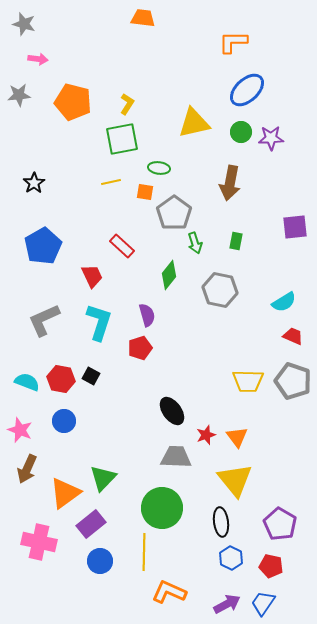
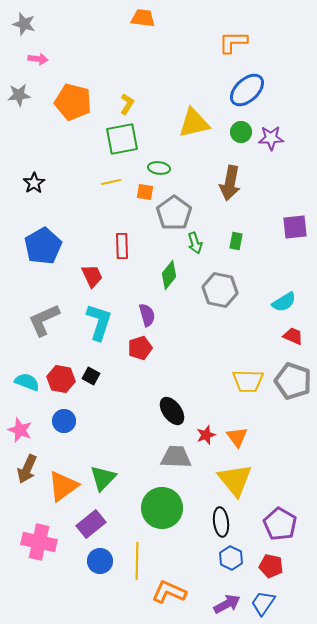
red rectangle at (122, 246): rotated 45 degrees clockwise
orange triangle at (65, 493): moved 2 px left, 7 px up
yellow line at (144, 552): moved 7 px left, 9 px down
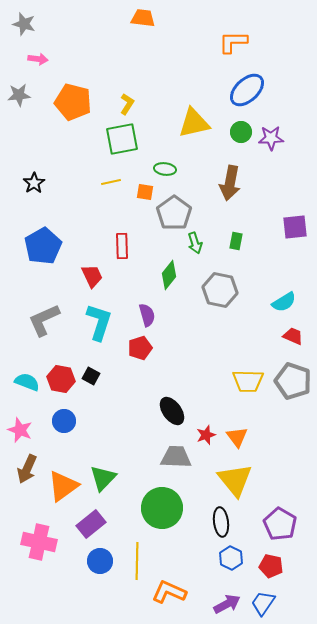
green ellipse at (159, 168): moved 6 px right, 1 px down
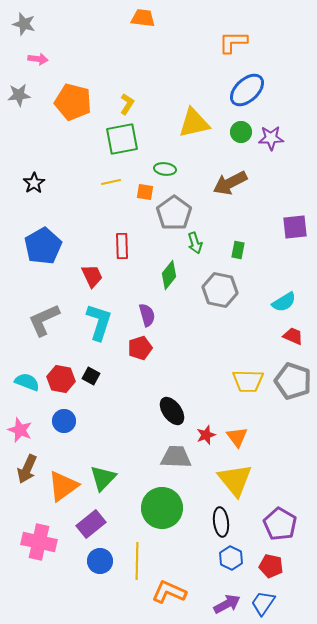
brown arrow at (230, 183): rotated 52 degrees clockwise
green rectangle at (236, 241): moved 2 px right, 9 px down
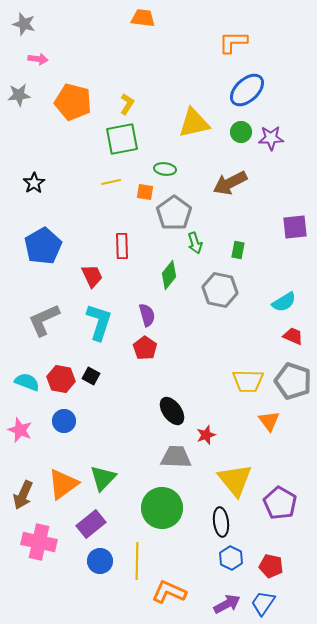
red pentagon at (140, 348): moved 5 px right; rotated 20 degrees counterclockwise
orange triangle at (237, 437): moved 32 px right, 16 px up
brown arrow at (27, 469): moved 4 px left, 26 px down
orange triangle at (63, 486): moved 2 px up
purple pentagon at (280, 524): moved 21 px up
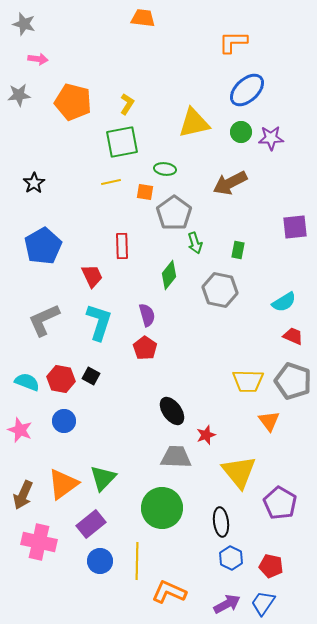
green square at (122, 139): moved 3 px down
yellow triangle at (235, 480): moved 4 px right, 8 px up
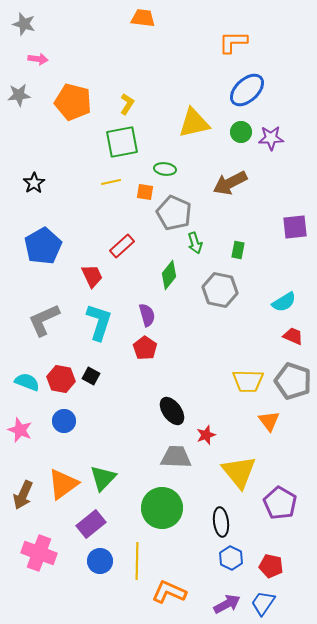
gray pentagon at (174, 213): rotated 12 degrees counterclockwise
red rectangle at (122, 246): rotated 50 degrees clockwise
pink cross at (39, 542): moved 11 px down; rotated 8 degrees clockwise
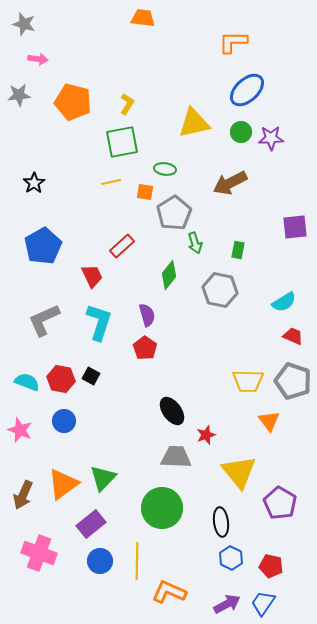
gray pentagon at (174, 213): rotated 16 degrees clockwise
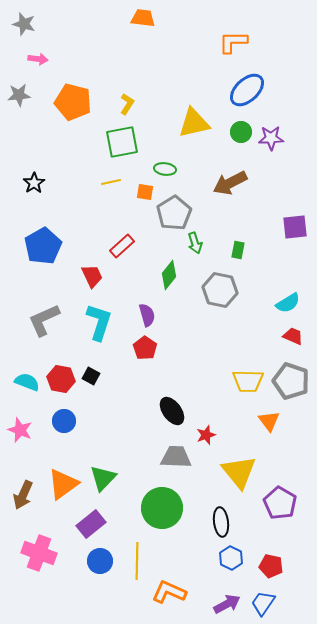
cyan semicircle at (284, 302): moved 4 px right, 1 px down
gray pentagon at (293, 381): moved 2 px left
